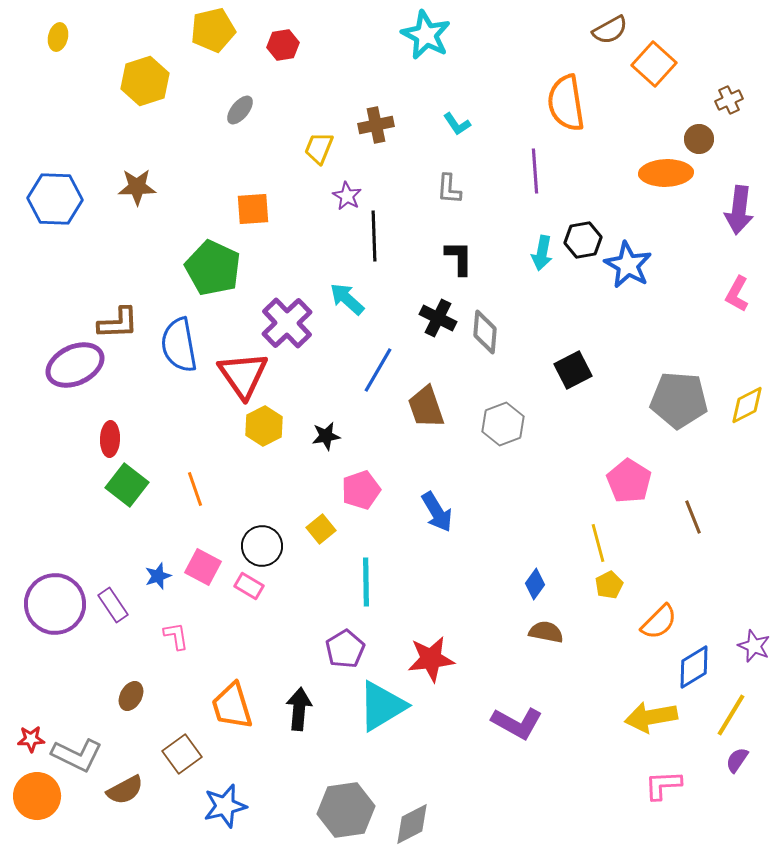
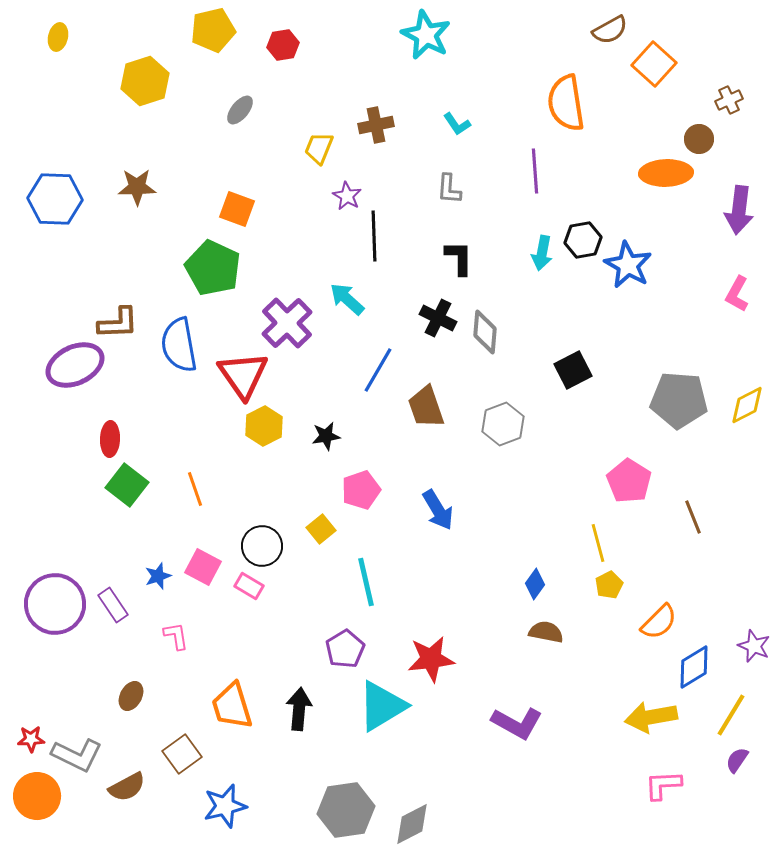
orange square at (253, 209): moved 16 px left; rotated 24 degrees clockwise
blue arrow at (437, 512): moved 1 px right, 2 px up
cyan line at (366, 582): rotated 12 degrees counterclockwise
brown semicircle at (125, 790): moved 2 px right, 3 px up
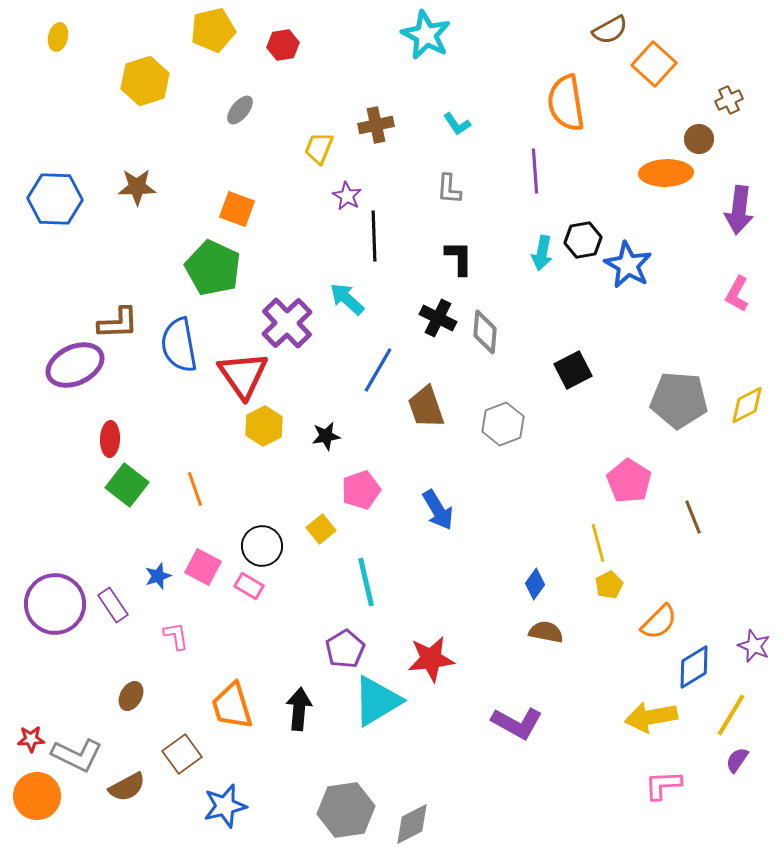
cyan triangle at (382, 706): moved 5 px left, 5 px up
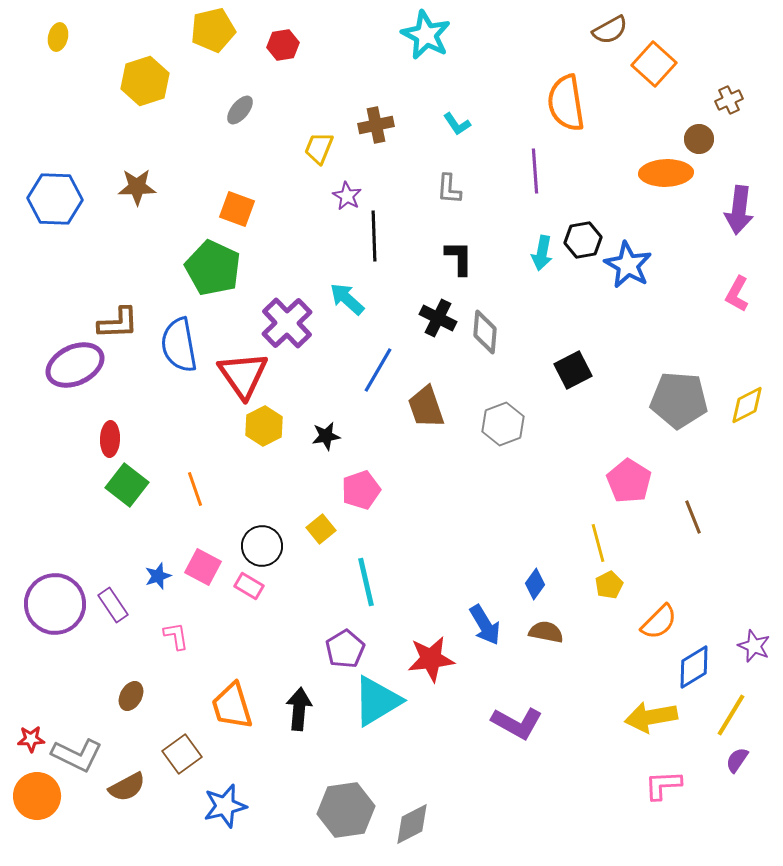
blue arrow at (438, 510): moved 47 px right, 115 px down
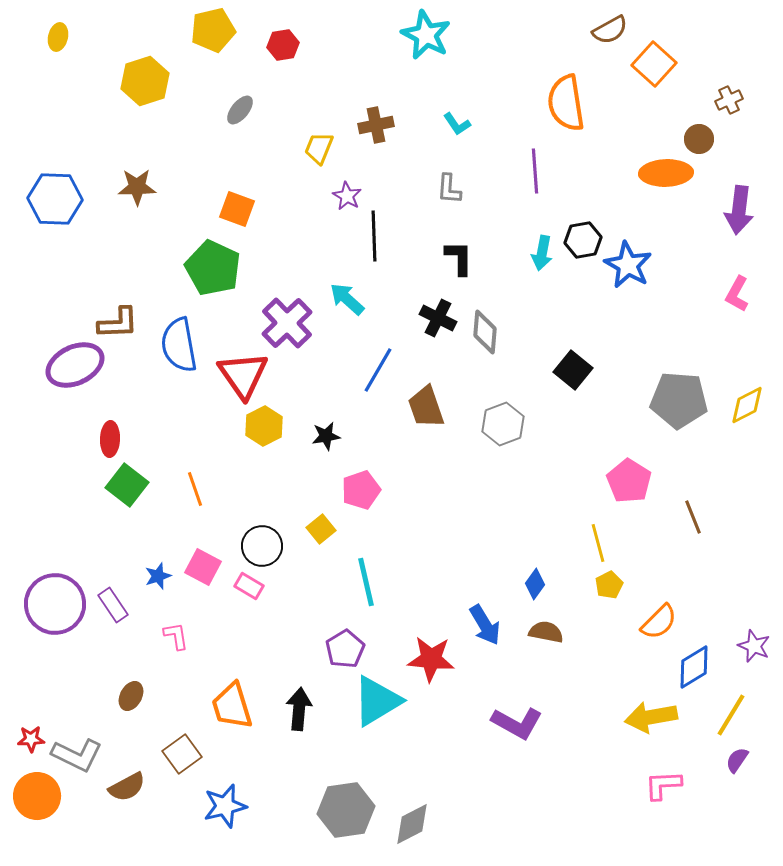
black square at (573, 370): rotated 24 degrees counterclockwise
red star at (431, 659): rotated 12 degrees clockwise
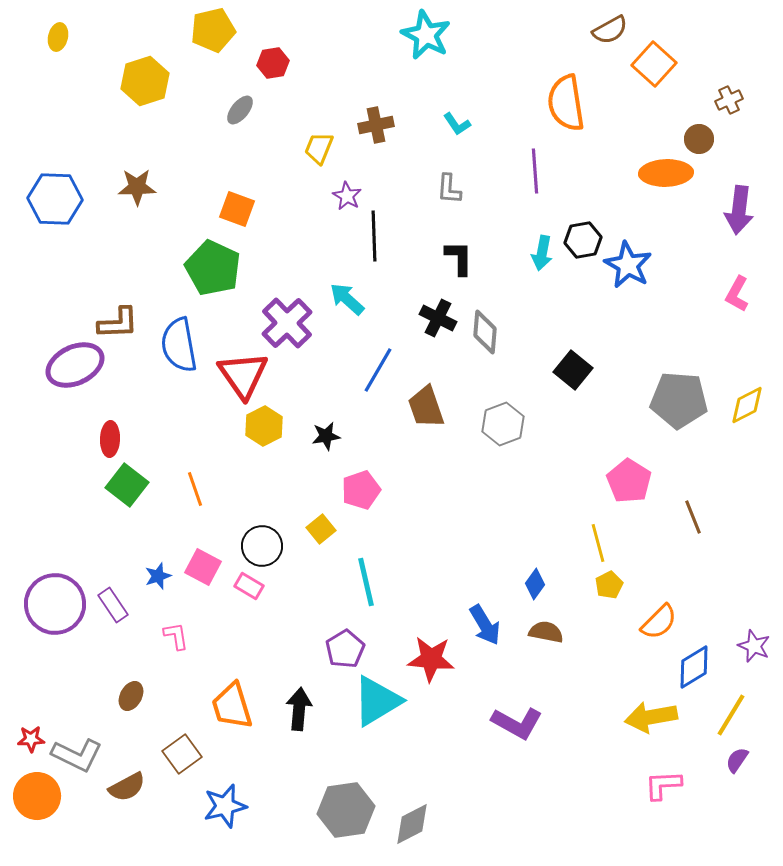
red hexagon at (283, 45): moved 10 px left, 18 px down
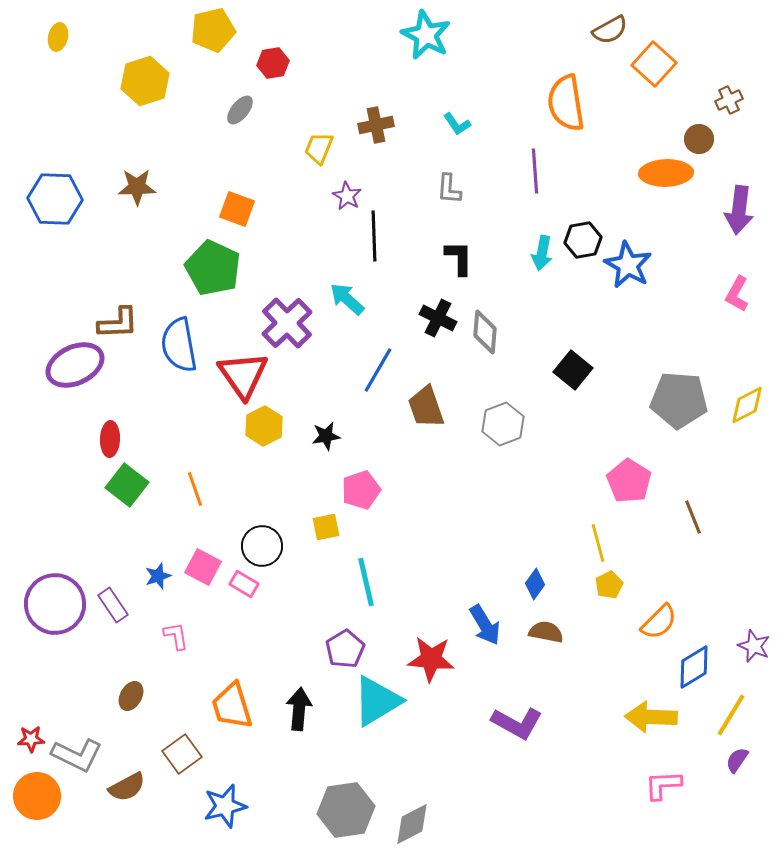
yellow square at (321, 529): moved 5 px right, 2 px up; rotated 28 degrees clockwise
pink rectangle at (249, 586): moved 5 px left, 2 px up
yellow arrow at (651, 717): rotated 12 degrees clockwise
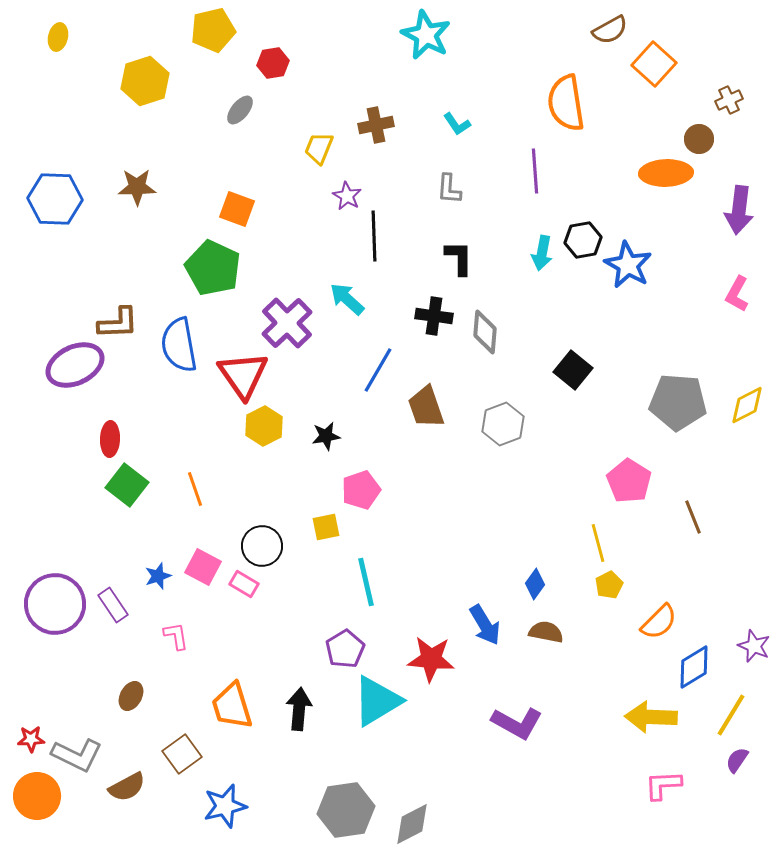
black cross at (438, 318): moved 4 px left, 2 px up; rotated 18 degrees counterclockwise
gray pentagon at (679, 400): moved 1 px left, 2 px down
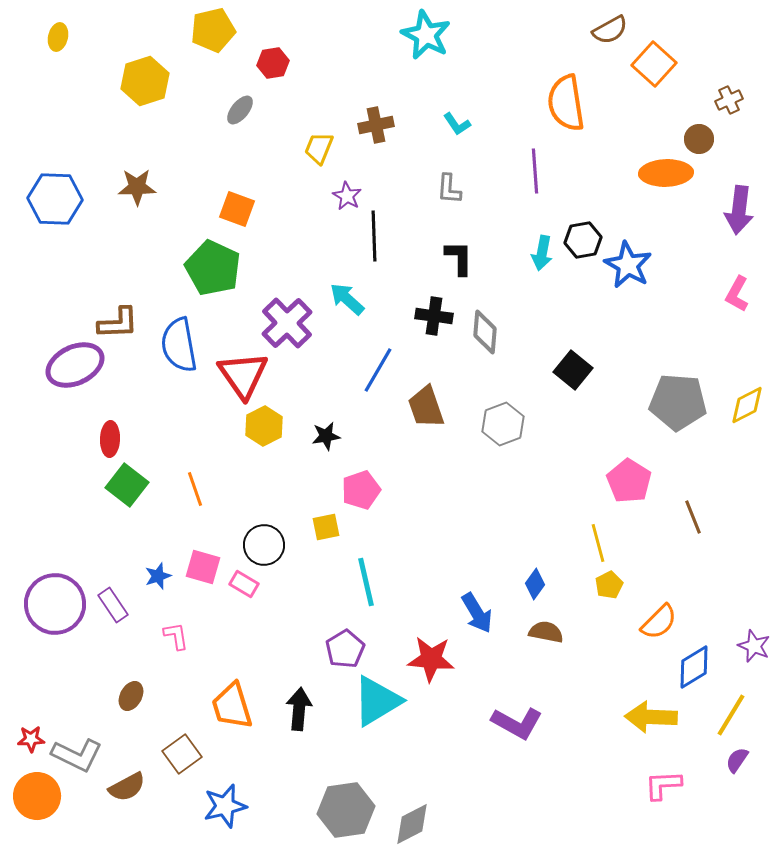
black circle at (262, 546): moved 2 px right, 1 px up
pink square at (203, 567): rotated 12 degrees counterclockwise
blue arrow at (485, 625): moved 8 px left, 12 px up
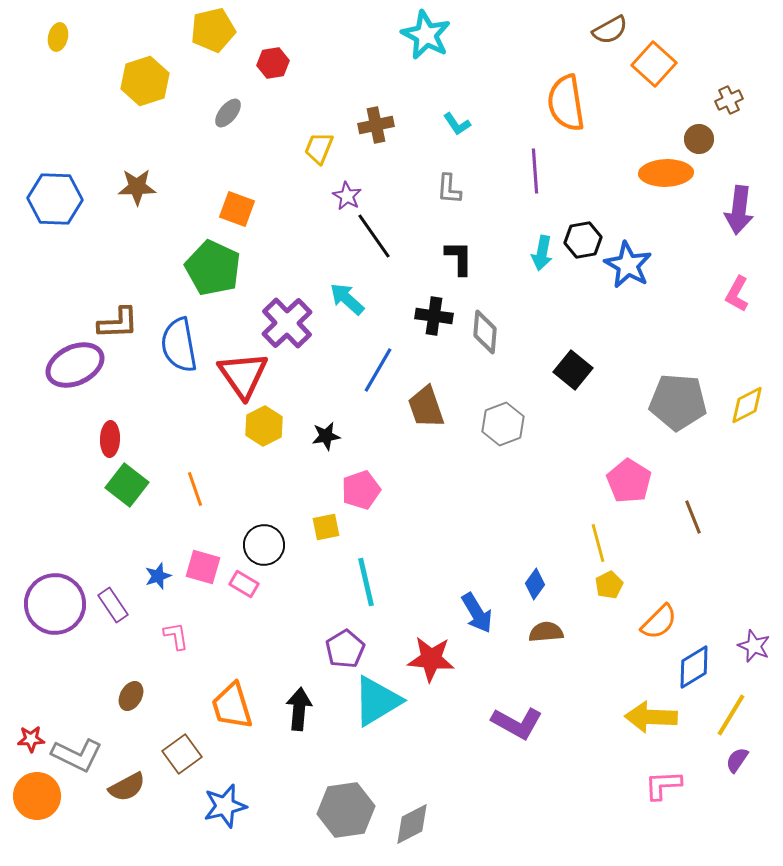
gray ellipse at (240, 110): moved 12 px left, 3 px down
black line at (374, 236): rotated 33 degrees counterclockwise
brown semicircle at (546, 632): rotated 16 degrees counterclockwise
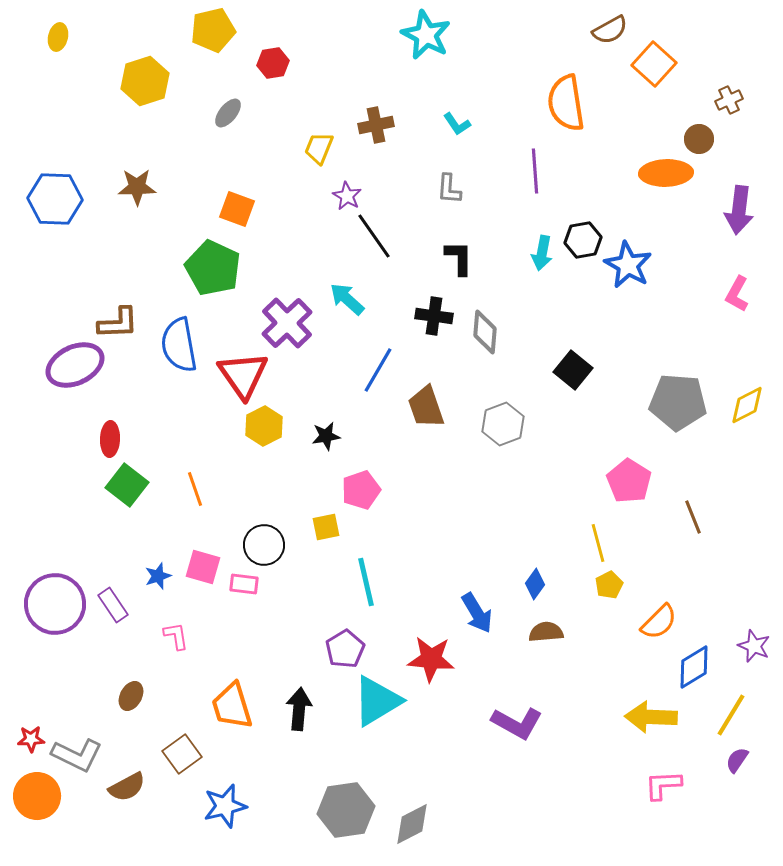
pink rectangle at (244, 584): rotated 24 degrees counterclockwise
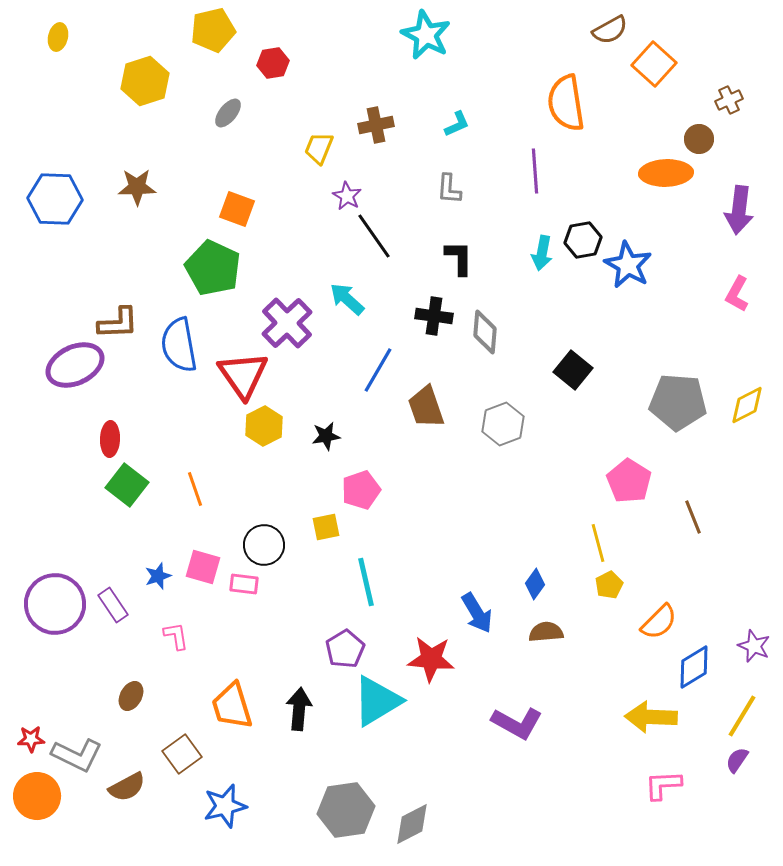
cyan L-shape at (457, 124): rotated 80 degrees counterclockwise
yellow line at (731, 715): moved 11 px right, 1 px down
